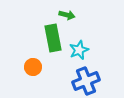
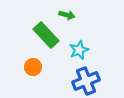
green rectangle: moved 7 px left, 3 px up; rotated 32 degrees counterclockwise
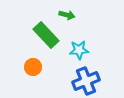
cyan star: rotated 18 degrees clockwise
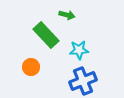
orange circle: moved 2 px left
blue cross: moved 3 px left
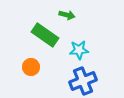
green rectangle: moved 1 px left; rotated 12 degrees counterclockwise
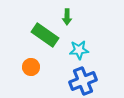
green arrow: moved 2 px down; rotated 77 degrees clockwise
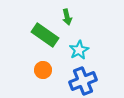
green arrow: rotated 14 degrees counterclockwise
cyan star: rotated 24 degrees counterclockwise
orange circle: moved 12 px right, 3 px down
